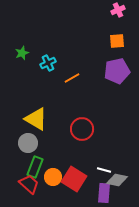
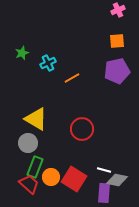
orange circle: moved 2 px left
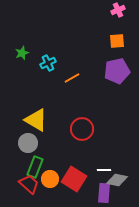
yellow triangle: moved 1 px down
white line: rotated 16 degrees counterclockwise
orange circle: moved 1 px left, 2 px down
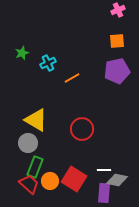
orange circle: moved 2 px down
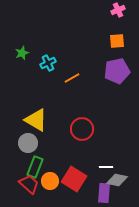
white line: moved 2 px right, 3 px up
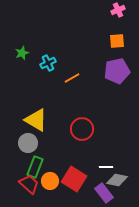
purple rectangle: rotated 42 degrees counterclockwise
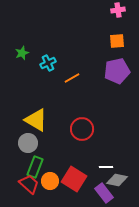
pink cross: rotated 16 degrees clockwise
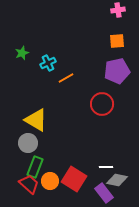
orange line: moved 6 px left
red circle: moved 20 px right, 25 px up
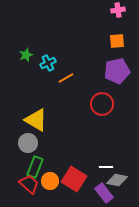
green star: moved 4 px right, 2 px down
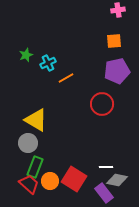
orange square: moved 3 px left
